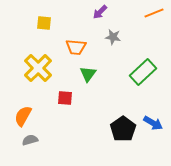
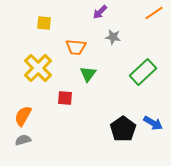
orange line: rotated 12 degrees counterclockwise
gray semicircle: moved 7 px left
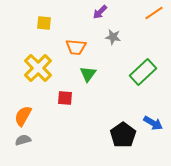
black pentagon: moved 6 px down
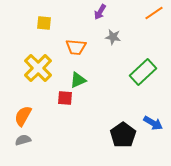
purple arrow: rotated 14 degrees counterclockwise
green triangle: moved 10 px left, 6 px down; rotated 30 degrees clockwise
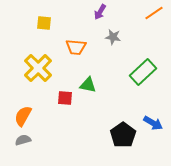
green triangle: moved 10 px right, 5 px down; rotated 36 degrees clockwise
